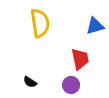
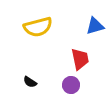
yellow semicircle: moved 2 px left, 4 px down; rotated 84 degrees clockwise
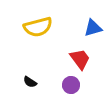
blue triangle: moved 2 px left, 2 px down
red trapezoid: rotated 25 degrees counterclockwise
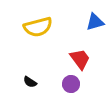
blue triangle: moved 2 px right, 6 px up
purple circle: moved 1 px up
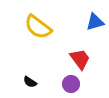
yellow semicircle: rotated 52 degrees clockwise
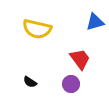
yellow semicircle: moved 1 px left, 2 px down; rotated 24 degrees counterclockwise
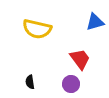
black semicircle: rotated 48 degrees clockwise
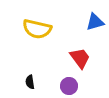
red trapezoid: moved 1 px up
purple circle: moved 2 px left, 2 px down
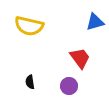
yellow semicircle: moved 8 px left, 3 px up
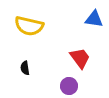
blue triangle: moved 1 px left, 3 px up; rotated 24 degrees clockwise
black semicircle: moved 5 px left, 14 px up
